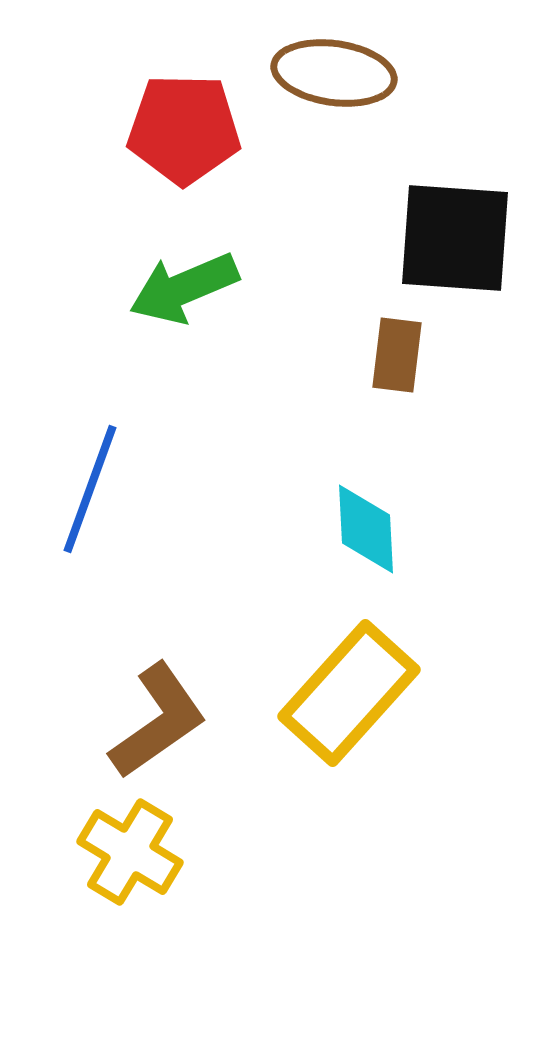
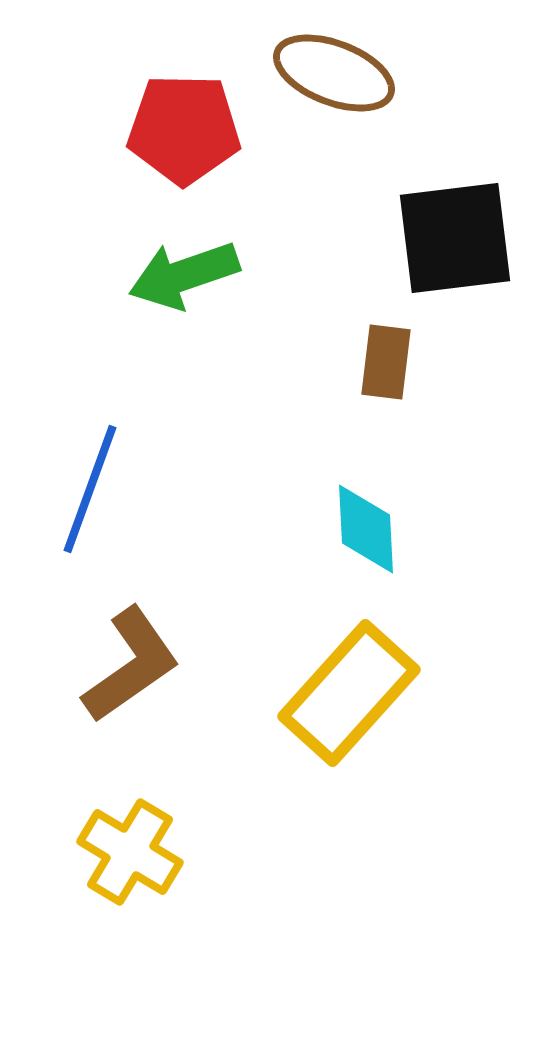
brown ellipse: rotated 13 degrees clockwise
black square: rotated 11 degrees counterclockwise
green arrow: moved 13 px up; rotated 4 degrees clockwise
brown rectangle: moved 11 px left, 7 px down
brown L-shape: moved 27 px left, 56 px up
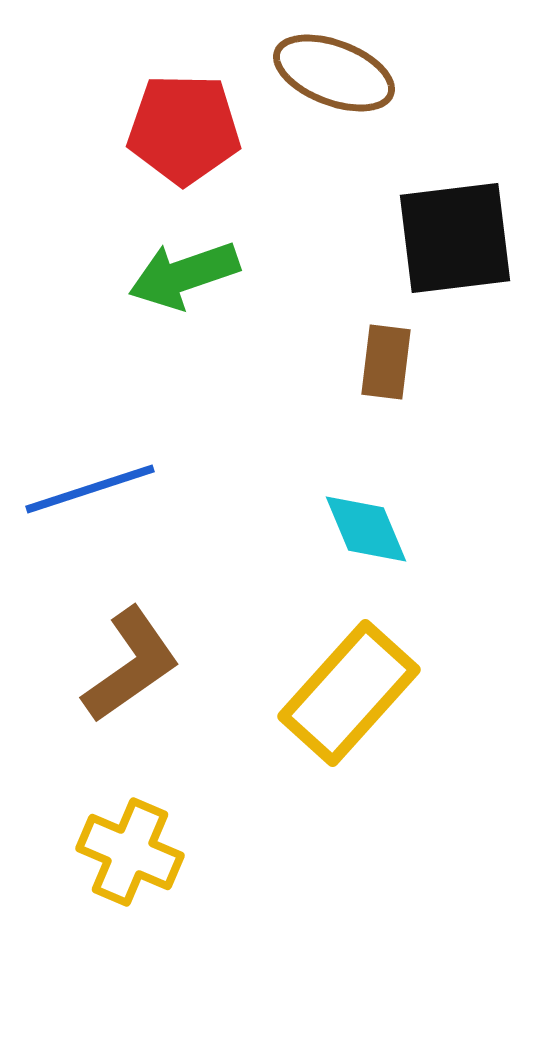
blue line: rotated 52 degrees clockwise
cyan diamond: rotated 20 degrees counterclockwise
yellow cross: rotated 8 degrees counterclockwise
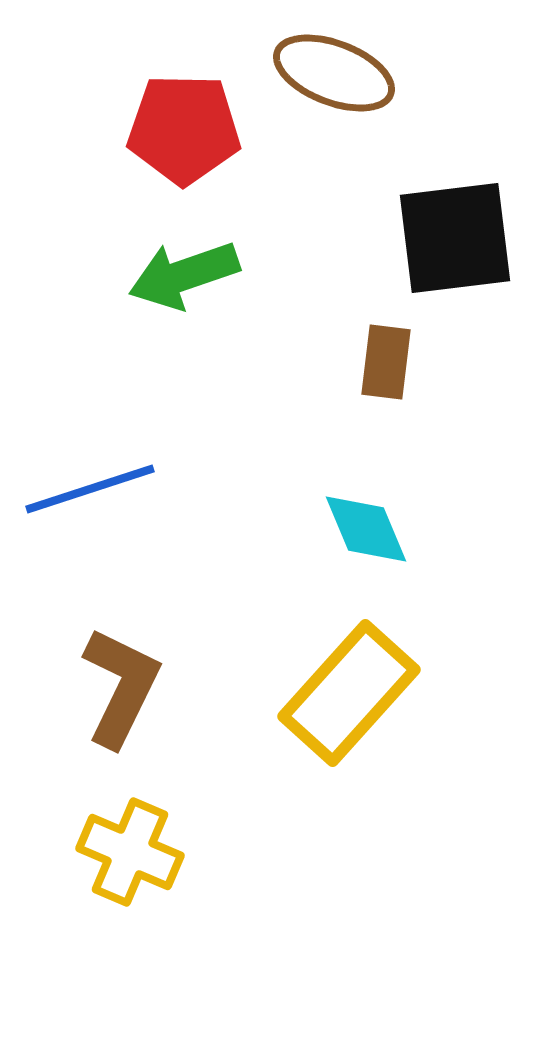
brown L-shape: moved 10 px left, 22 px down; rotated 29 degrees counterclockwise
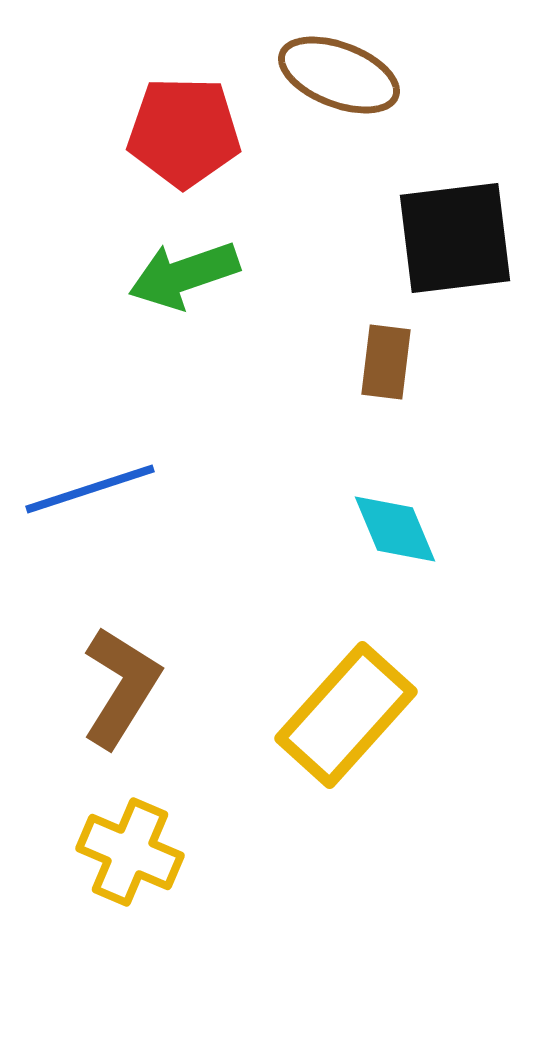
brown ellipse: moved 5 px right, 2 px down
red pentagon: moved 3 px down
cyan diamond: moved 29 px right
brown L-shape: rotated 6 degrees clockwise
yellow rectangle: moved 3 px left, 22 px down
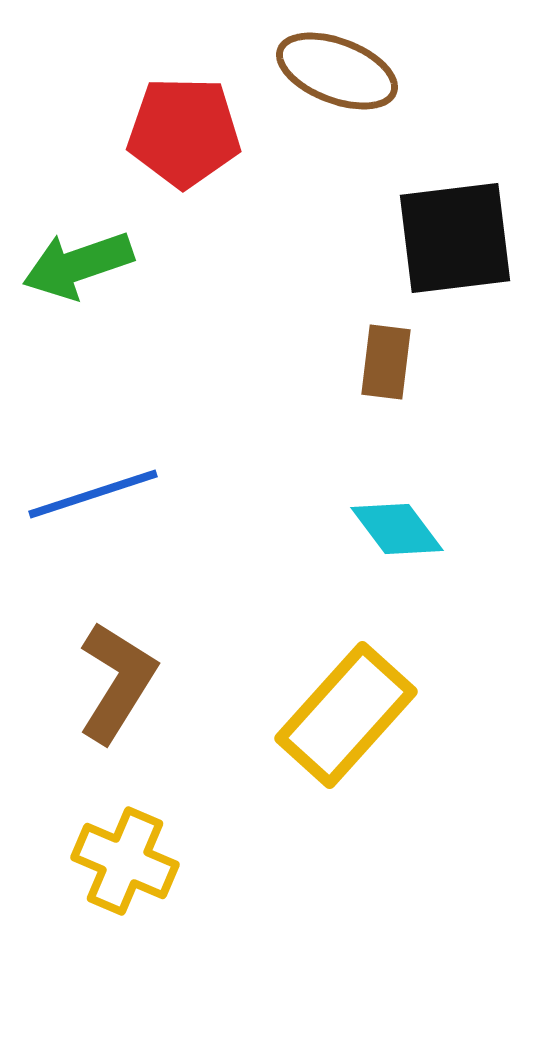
brown ellipse: moved 2 px left, 4 px up
green arrow: moved 106 px left, 10 px up
blue line: moved 3 px right, 5 px down
cyan diamond: moved 2 px right; rotated 14 degrees counterclockwise
brown L-shape: moved 4 px left, 5 px up
yellow cross: moved 5 px left, 9 px down
